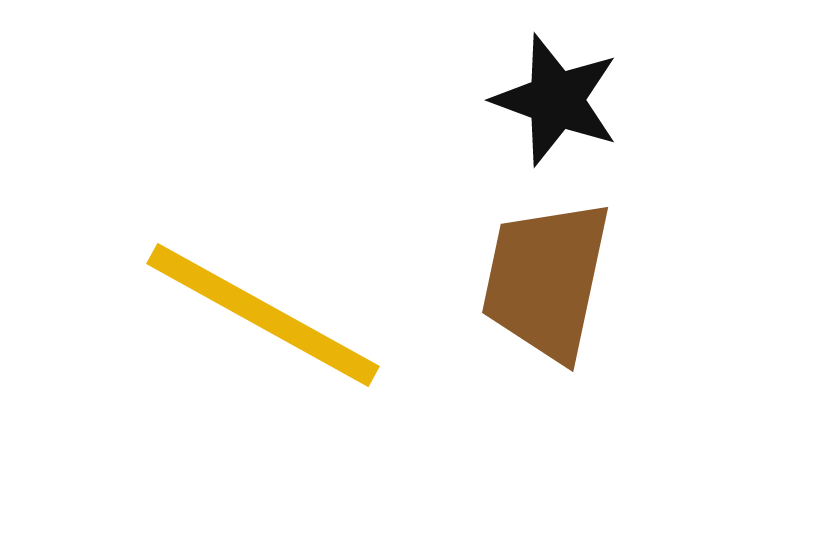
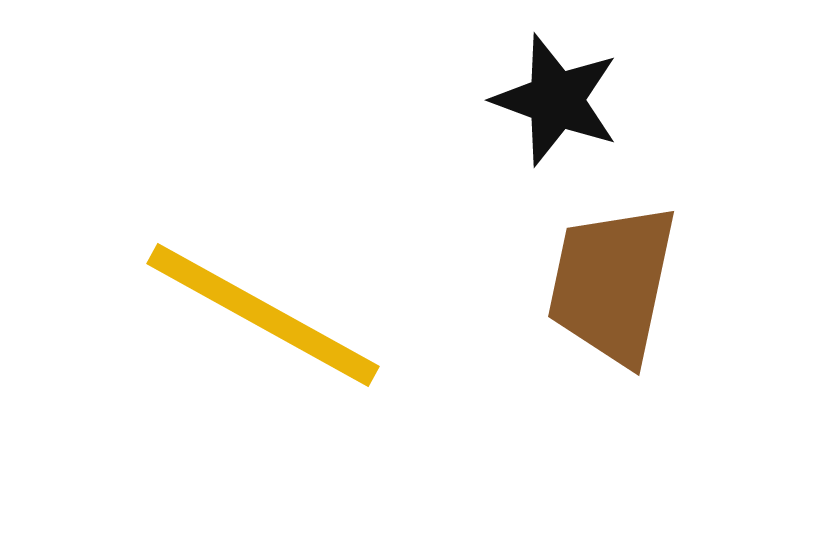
brown trapezoid: moved 66 px right, 4 px down
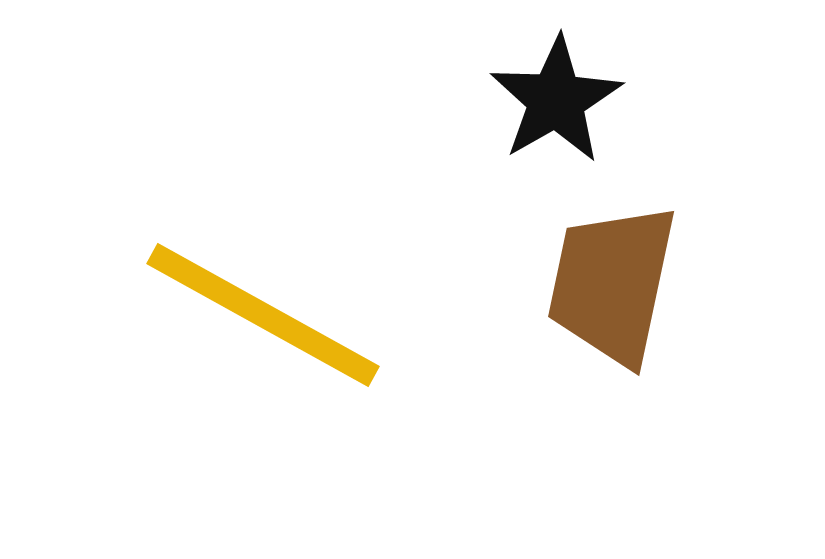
black star: rotated 22 degrees clockwise
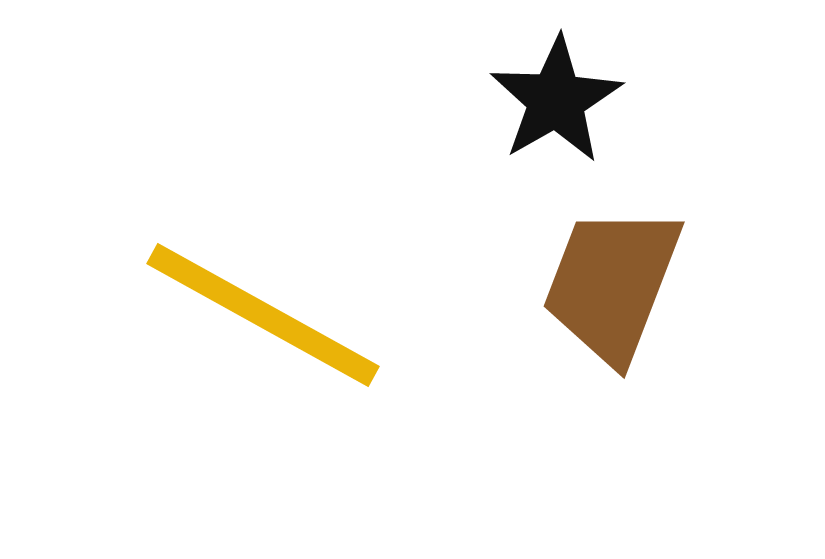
brown trapezoid: rotated 9 degrees clockwise
